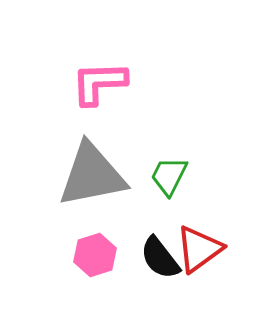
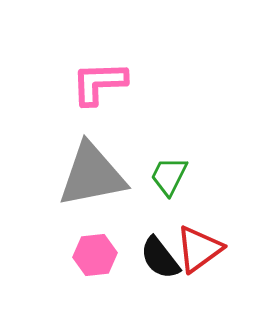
pink hexagon: rotated 12 degrees clockwise
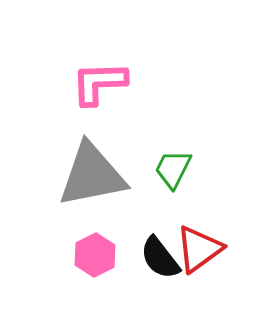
green trapezoid: moved 4 px right, 7 px up
pink hexagon: rotated 21 degrees counterclockwise
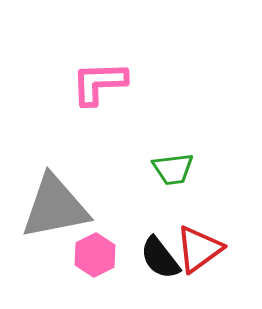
green trapezoid: rotated 123 degrees counterclockwise
gray triangle: moved 37 px left, 32 px down
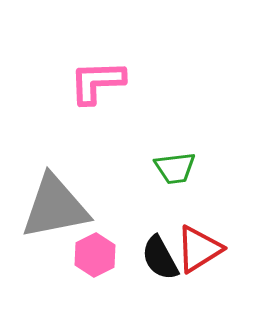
pink L-shape: moved 2 px left, 1 px up
green trapezoid: moved 2 px right, 1 px up
red triangle: rotated 4 degrees clockwise
black semicircle: rotated 9 degrees clockwise
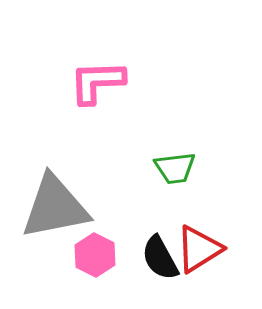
pink hexagon: rotated 6 degrees counterclockwise
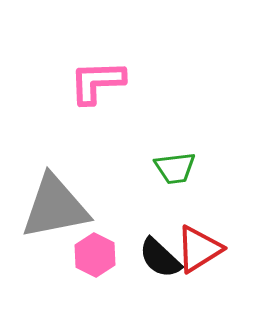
black semicircle: rotated 18 degrees counterclockwise
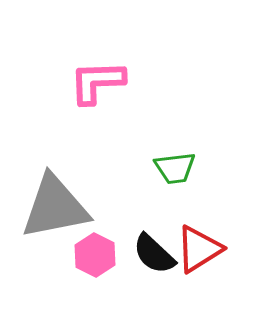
black semicircle: moved 6 px left, 4 px up
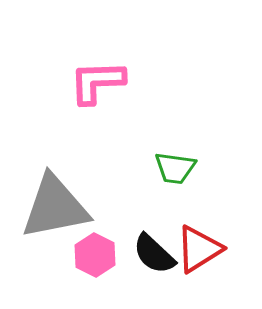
green trapezoid: rotated 15 degrees clockwise
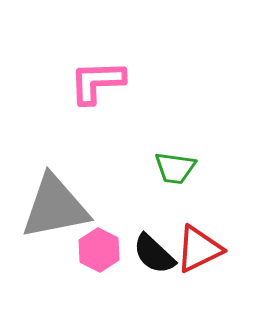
red triangle: rotated 6 degrees clockwise
pink hexagon: moved 4 px right, 5 px up
